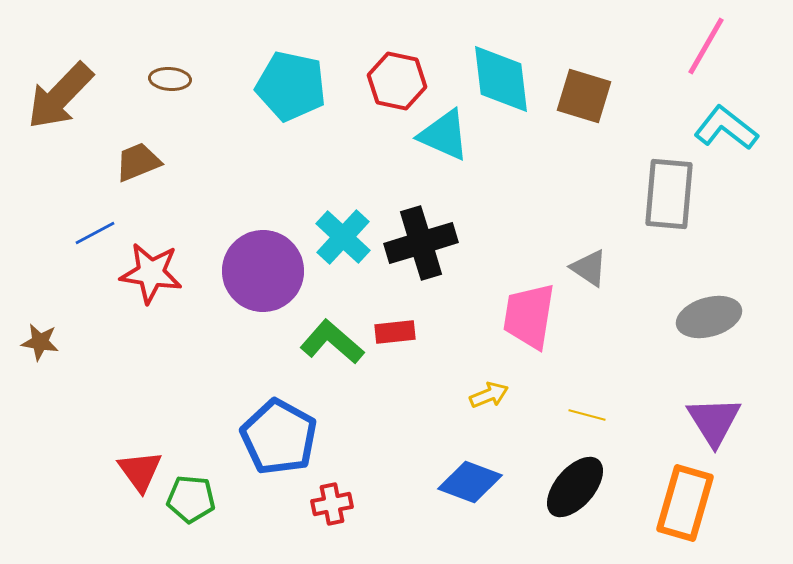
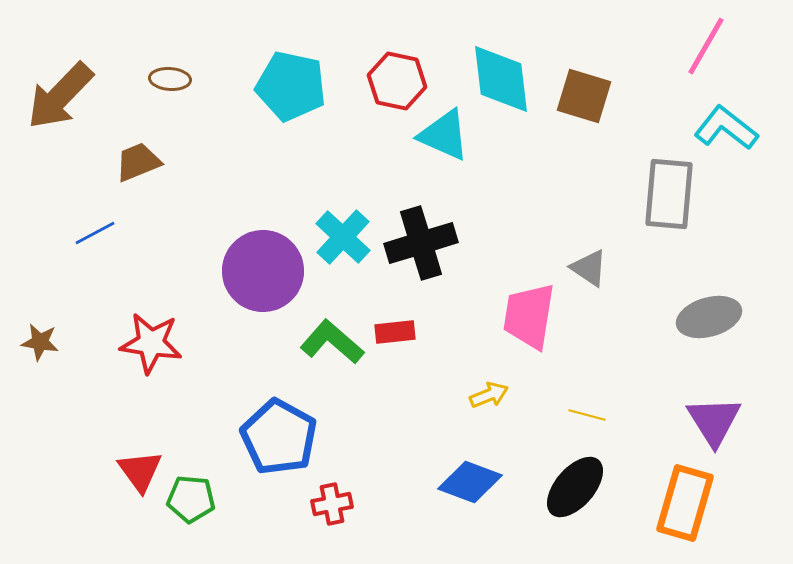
red star: moved 70 px down
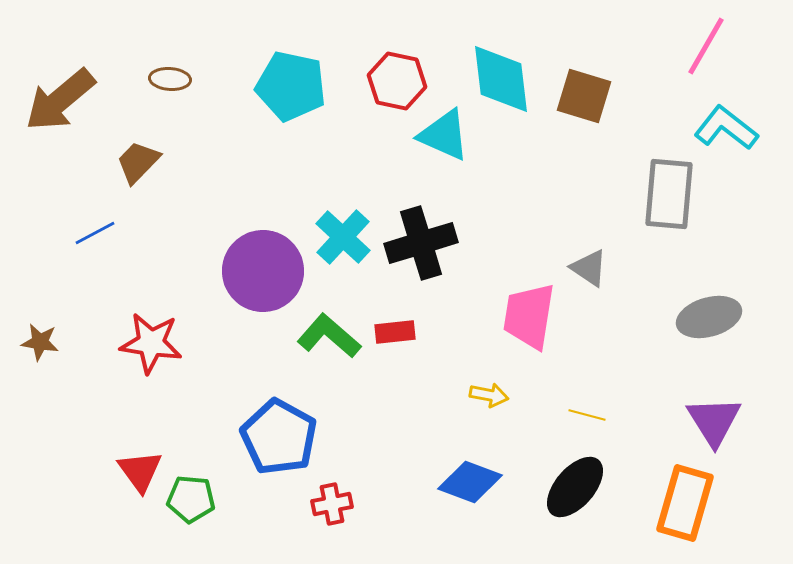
brown arrow: moved 4 px down; rotated 6 degrees clockwise
brown trapezoid: rotated 24 degrees counterclockwise
green L-shape: moved 3 px left, 6 px up
yellow arrow: rotated 33 degrees clockwise
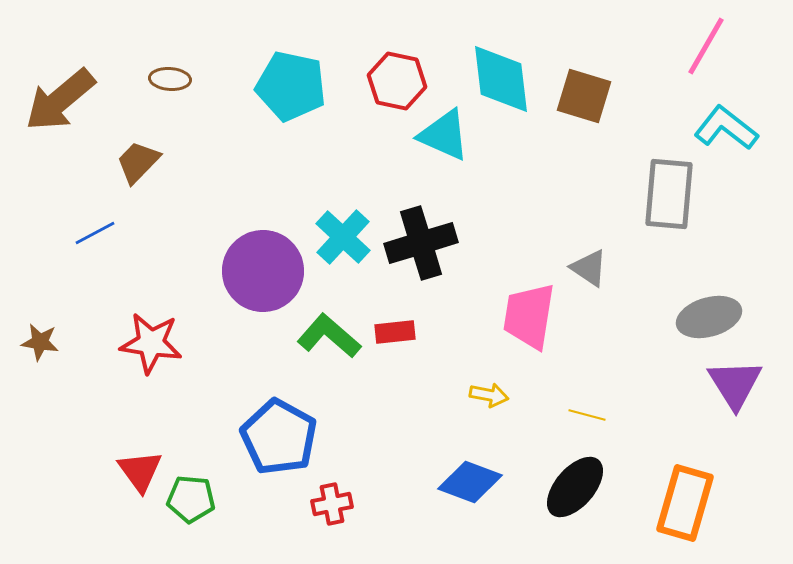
purple triangle: moved 21 px right, 37 px up
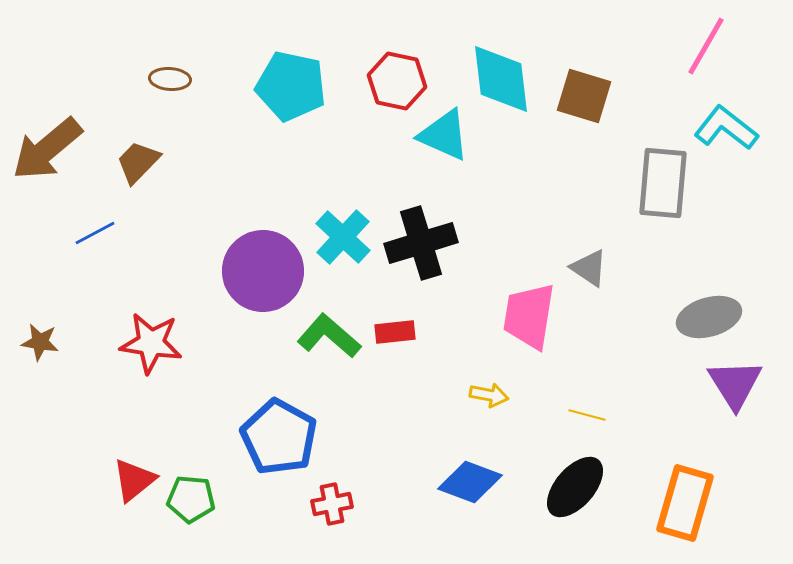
brown arrow: moved 13 px left, 49 px down
gray rectangle: moved 6 px left, 11 px up
red triangle: moved 6 px left, 9 px down; rotated 27 degrees clockwise
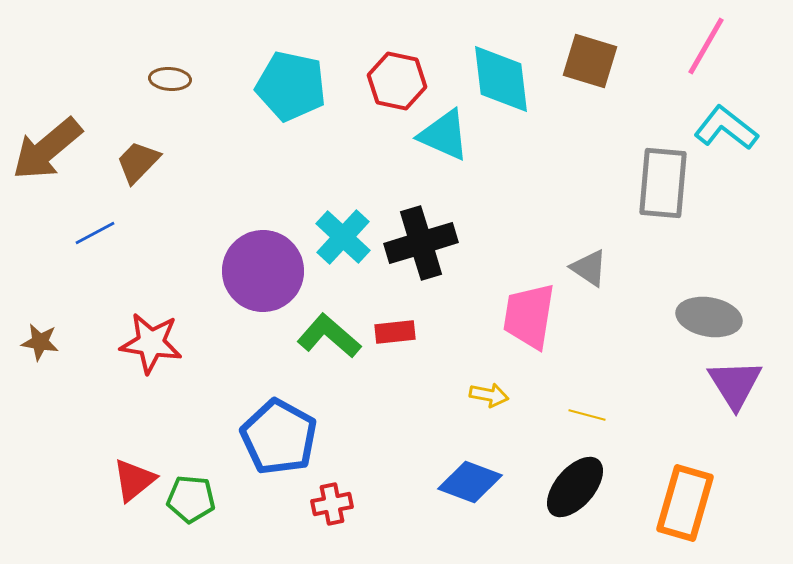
brown square: moved 6 px right, 35 px up
gray ellipse: rotated 26 degrees clockwise
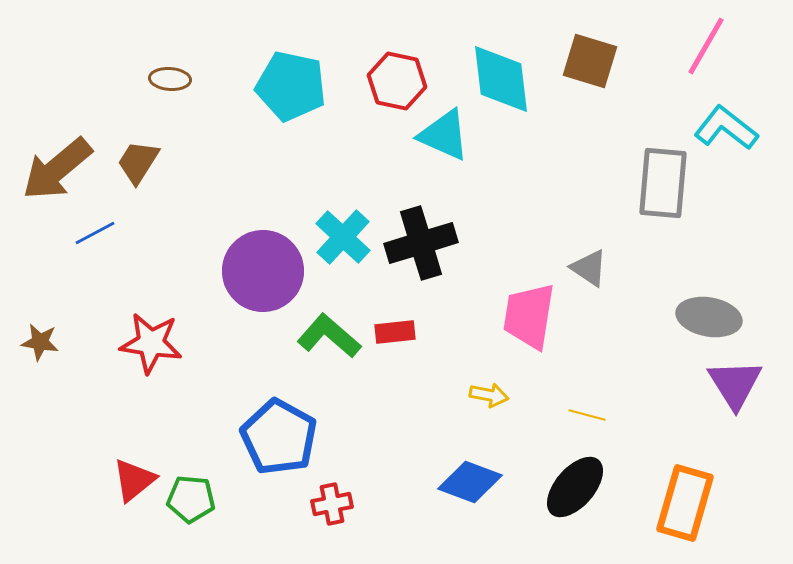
brown arrow: moved 10 px right, 20 px down
brown trapezoid: rotated 12 degrees counterclockwise
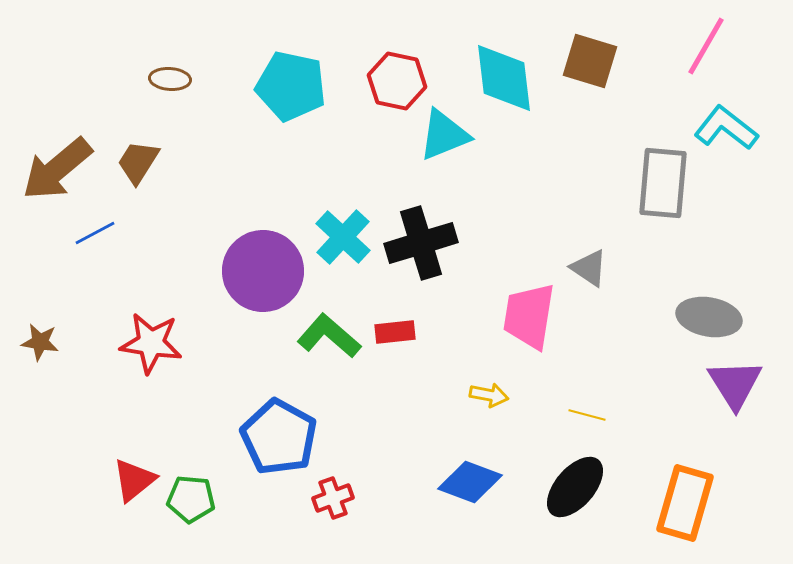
cyan diamond: moved 3 px right, 1 px up
cyan triangle: rotated 46 degrees counterclockwise
red cross: moved 1 px right, 6 px up; rotated 9 degrees counterclockwise
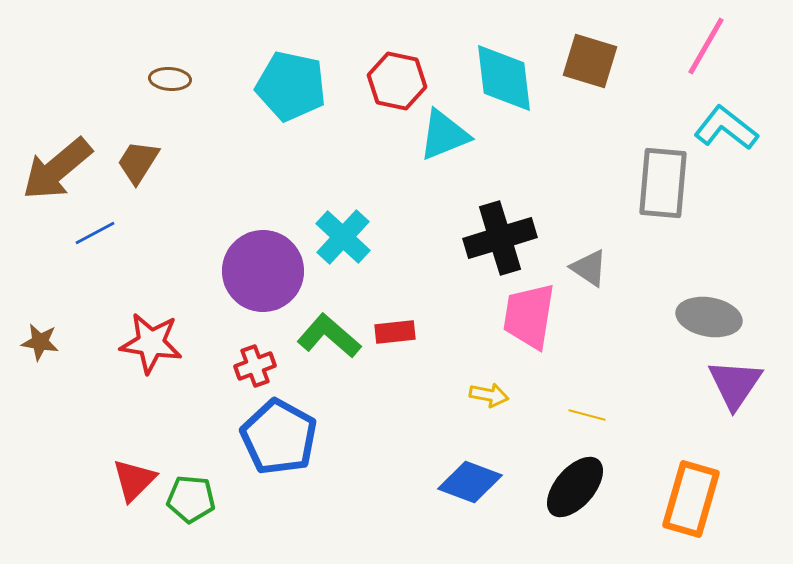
black cross: moved 79 px right, 5 px up
purple triangle: rotated 6 degrees clockwise
red triangle: rotated 6 degrees counterclockwise
red cross: moved 78 px left, 132 px up
orange rectangle: moved 6 px right, 4 px up
